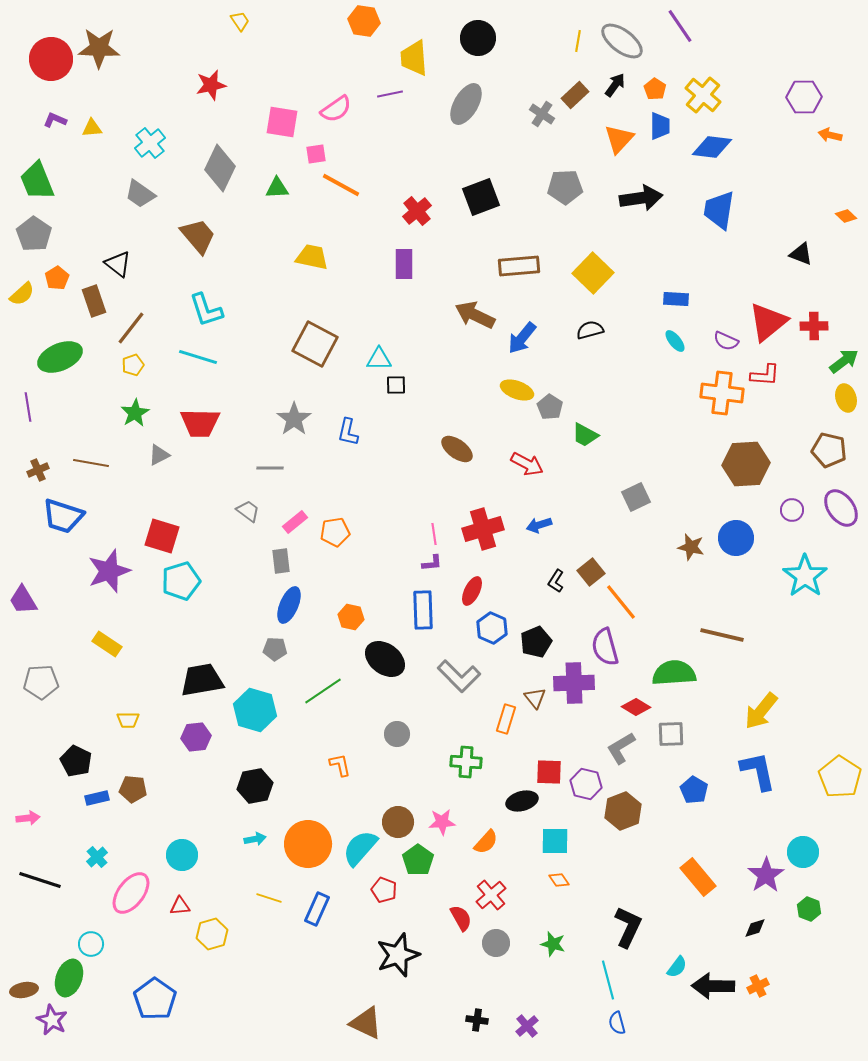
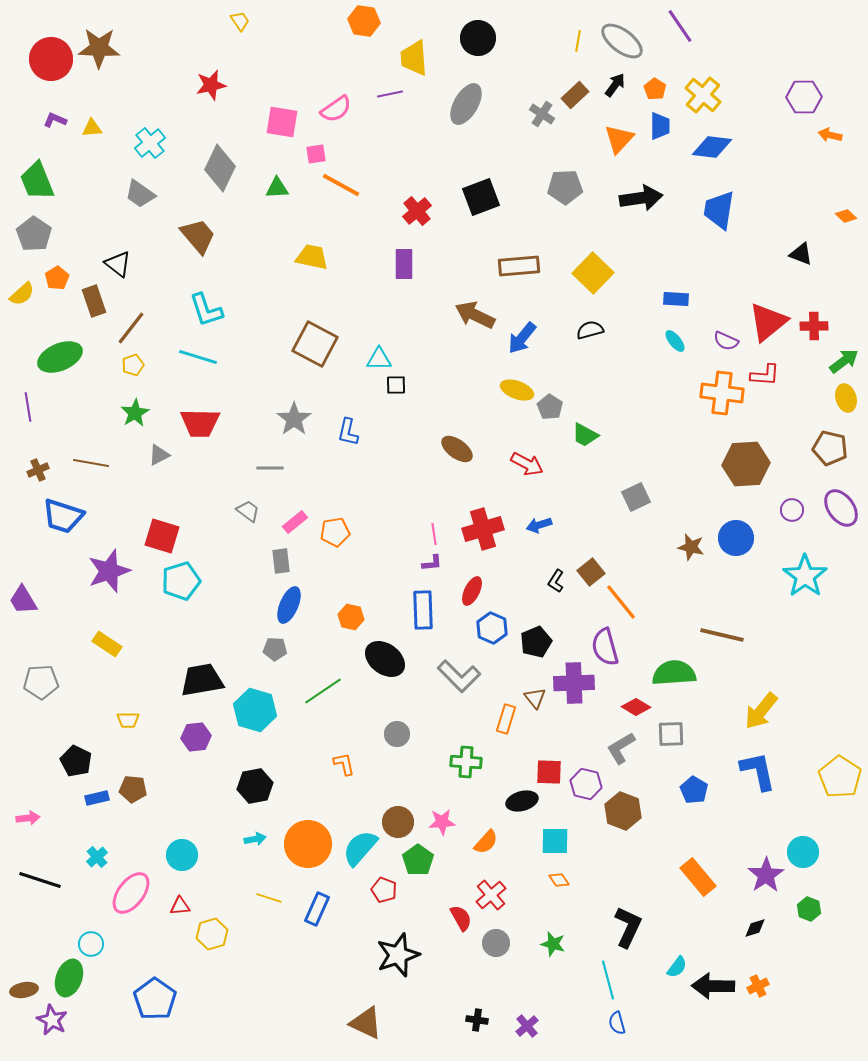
brown pentagon at (829, 450): moved 1 px right, 2 px up
orange L-shape at (340, 765): moved 4 px right, 1 px up
brown hexagon at (623, 811): rotated 18 degrees counterclockwise
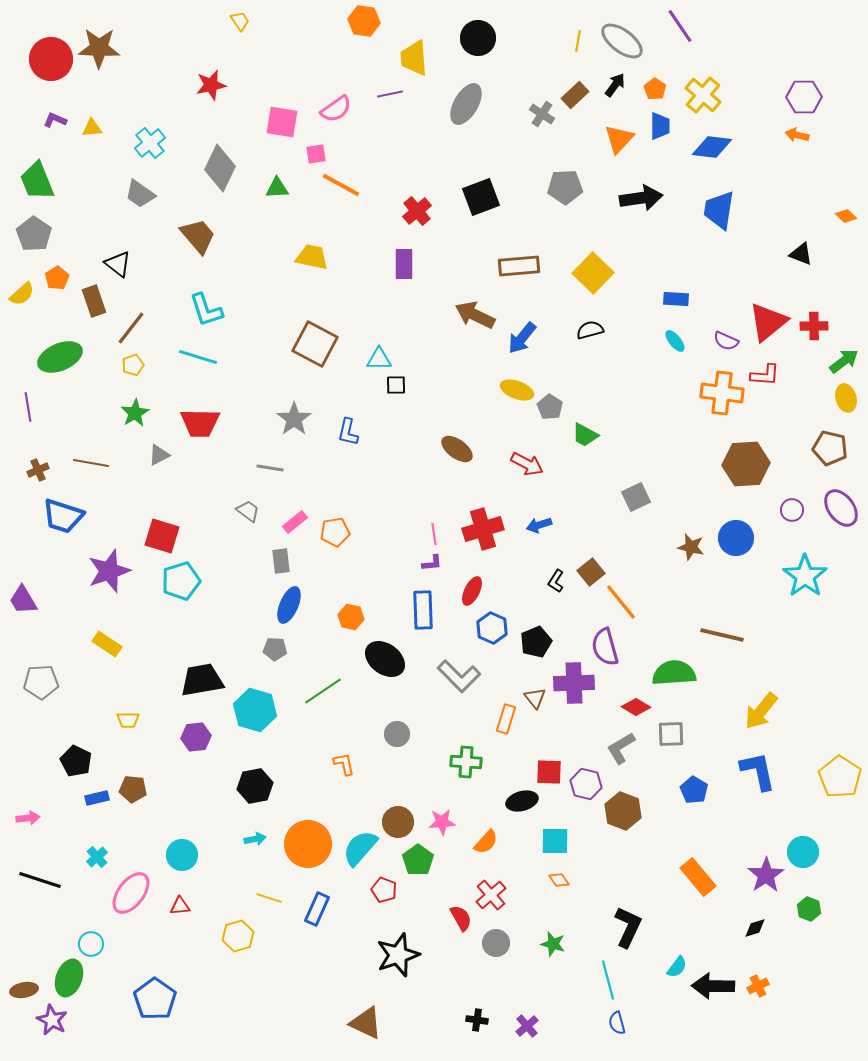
orange arrow at (830, 135): moved 33 px left
gray line at (270, 468): rotated 8 degrees clockwise
yellow hexagon at (212, 934): moved 26 px right, 2 px down
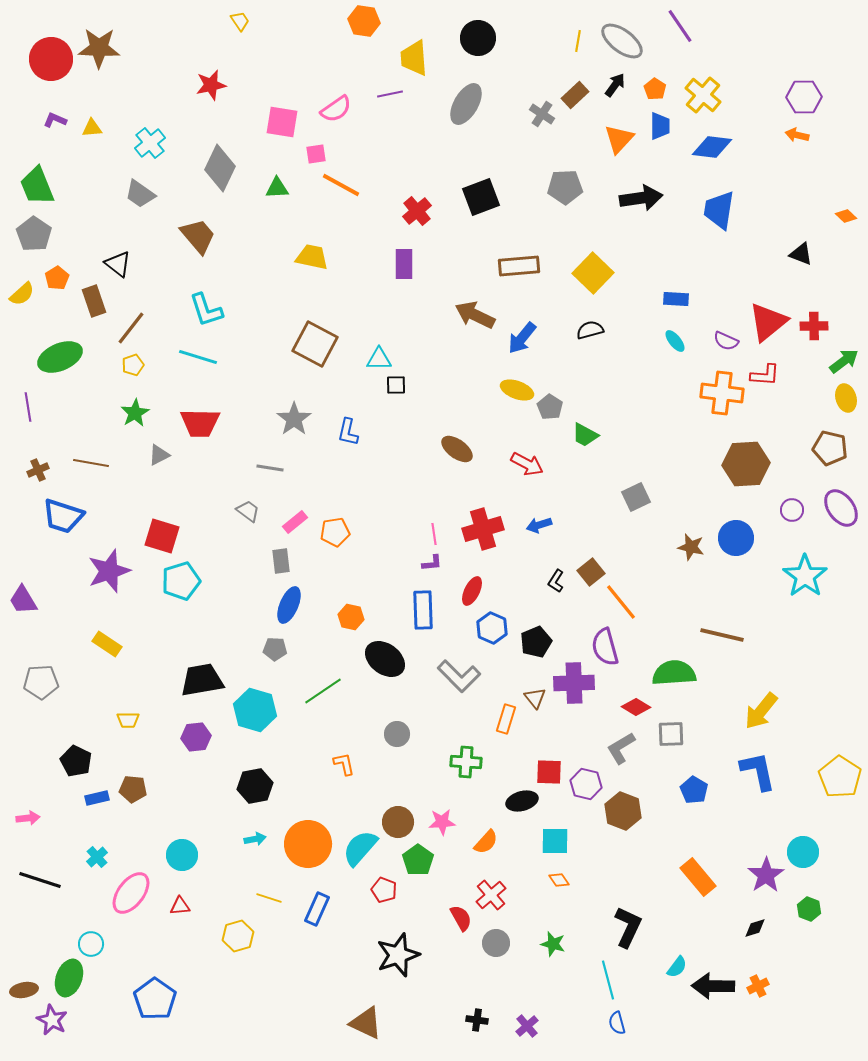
green trapezoid at (37, 181): moved 5 px down
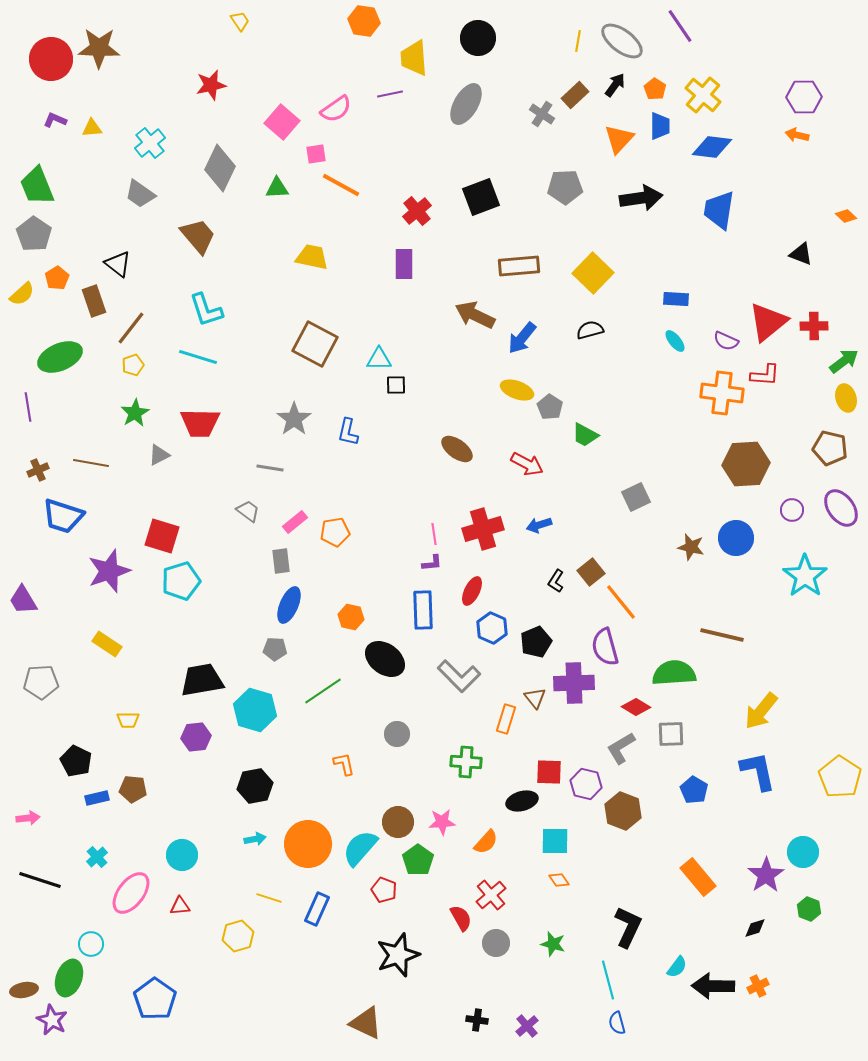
pink square at (282, 122): rotated 32 degrees clockwise
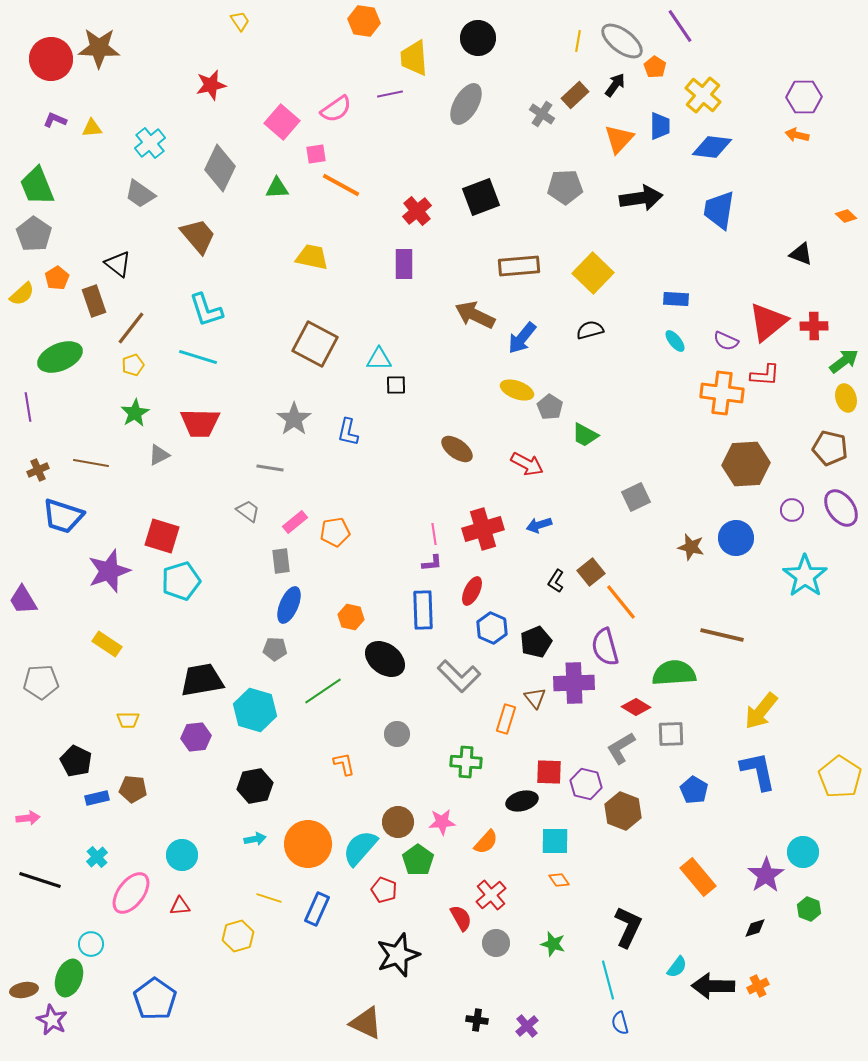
orange pentagon at (655, 89): moved 22 px up
blue semicircle at (617, 1023): moved 3 px right
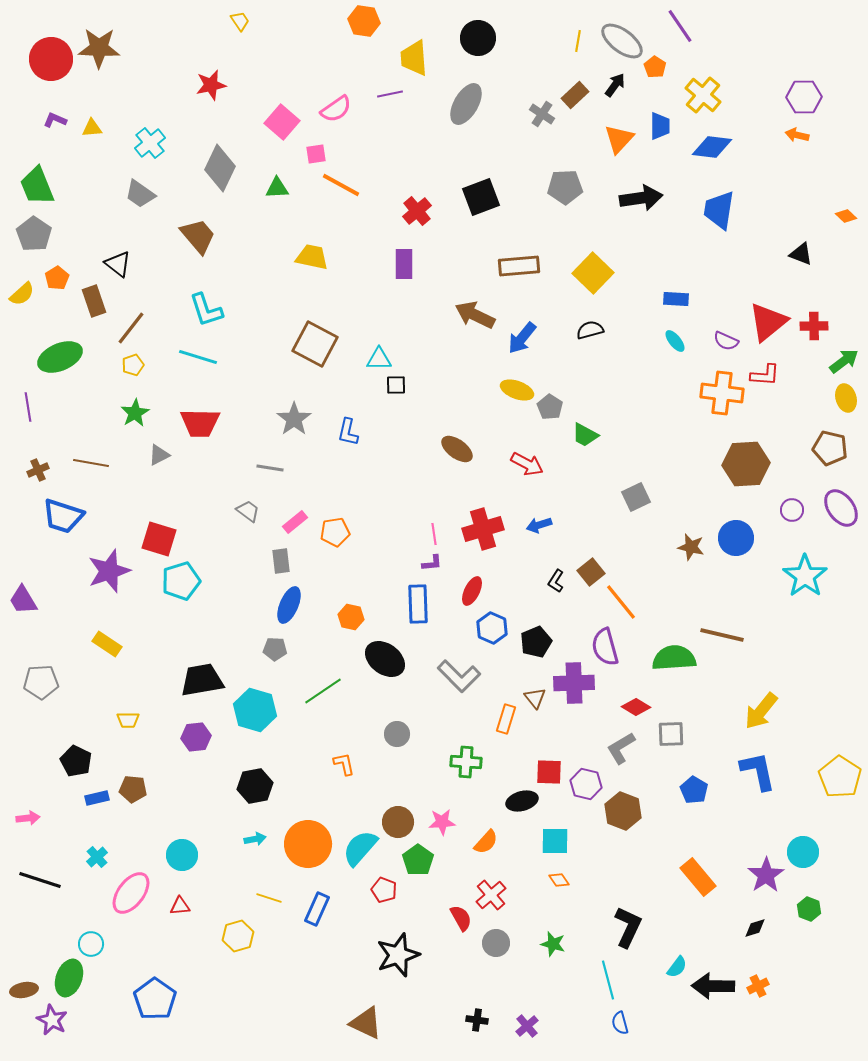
red square at (162, 536): moved 3 px left, 3 px down
blue rectangle at (423, 610): moved 5 px left, 6 px up
green semicircle at (674, 673): moved 15 px up
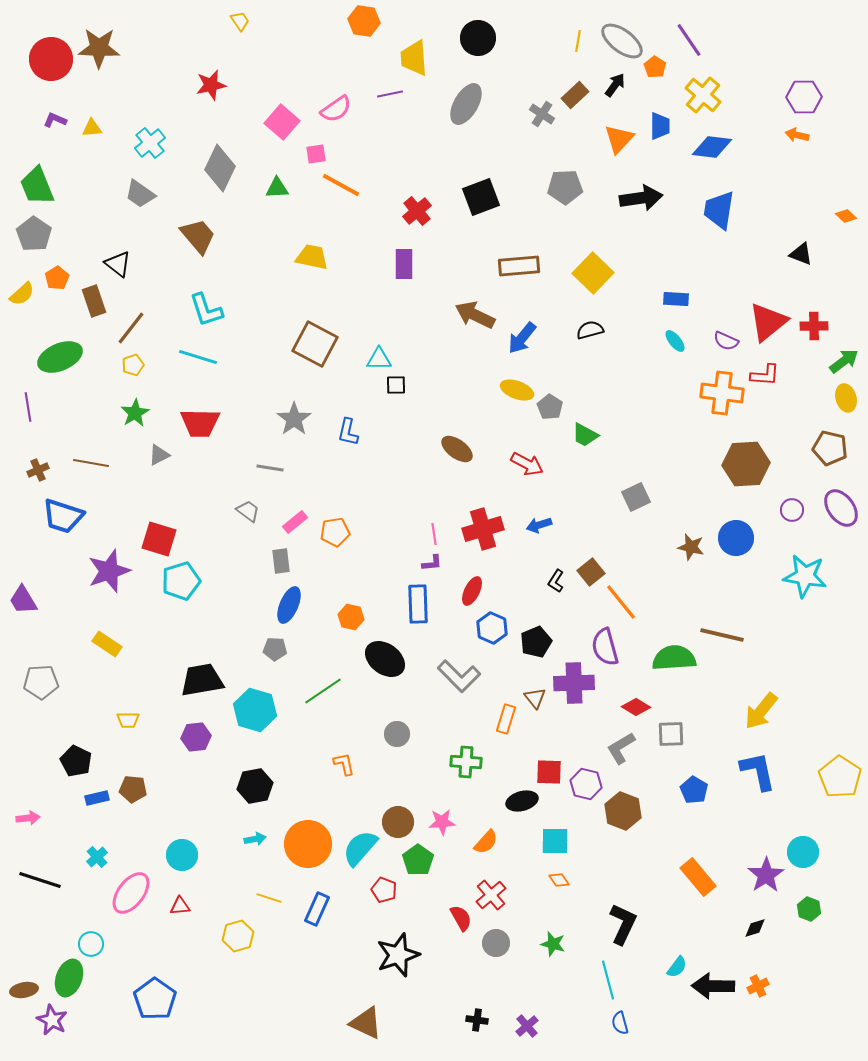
purple line at (680, 26): moved 9 px right, 14 px down
cyan star at (805, 576): rotated 27 degrees counterclockwise
black L-shape at (628, 927): moved 5 px left, 3 px up
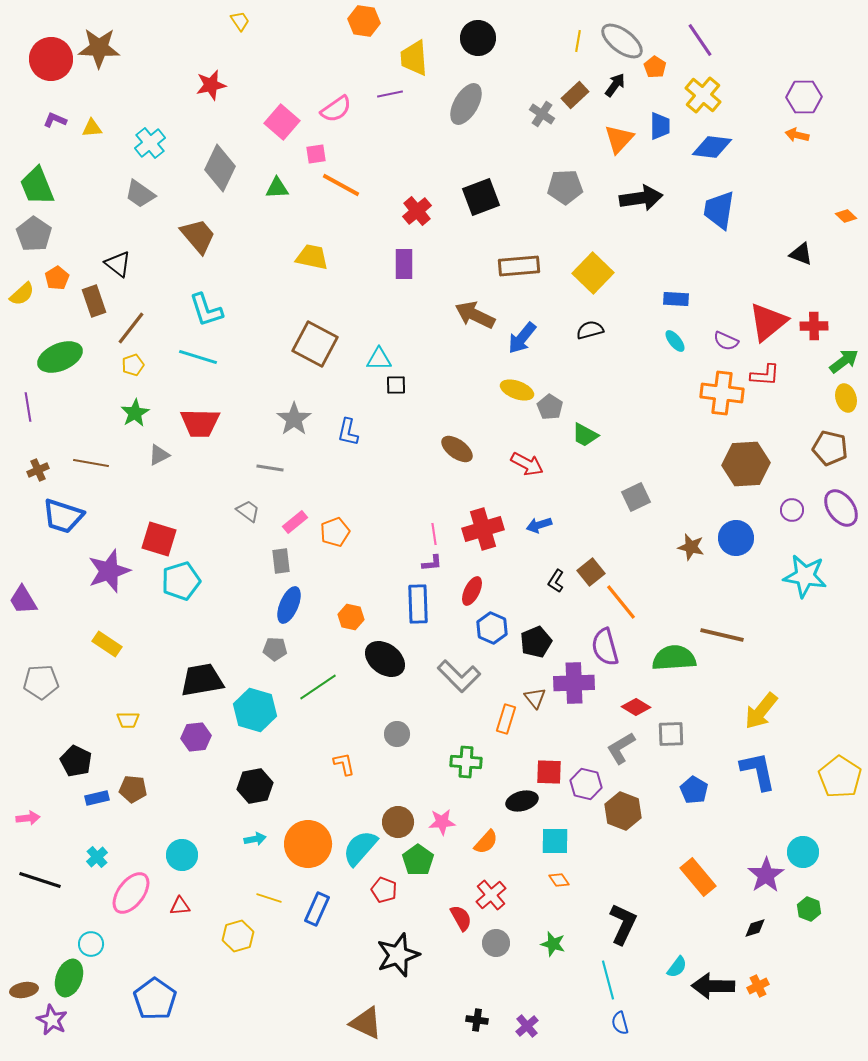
purple line at (689, 40): moved 11 px right
orange pentagon at (335, 532): rotated 12 degrees counterclockwise
green line at (323, 691): moved 5 px left, 4 px up
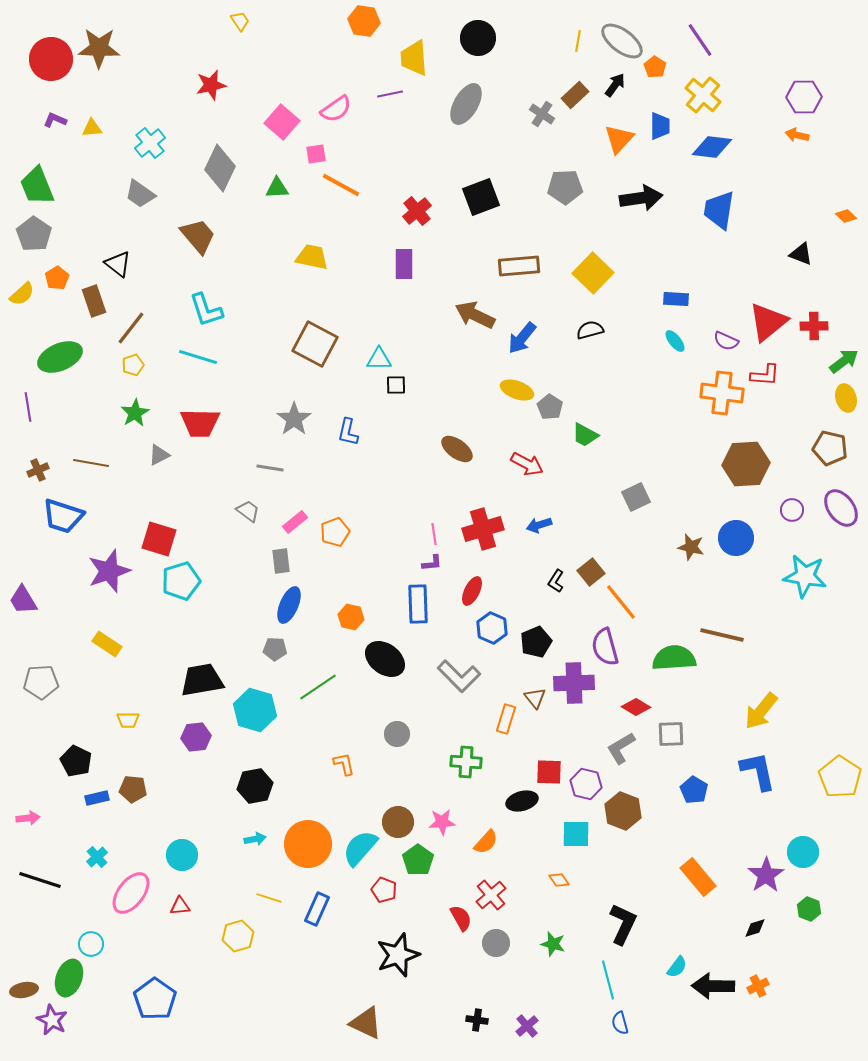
cyan square at (555, 841): moved 21 px right, 7 px up
